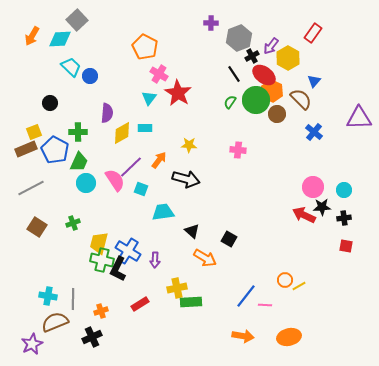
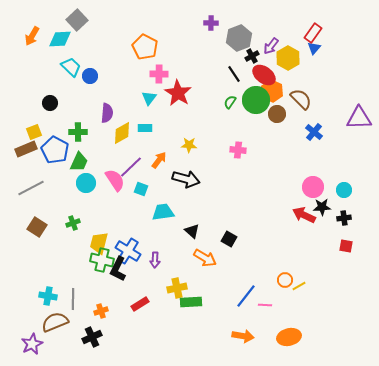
pink cross at (159, 74): rotated 30 degrees counterclockwise
blue triangle at (314, 81): moved 33 px up
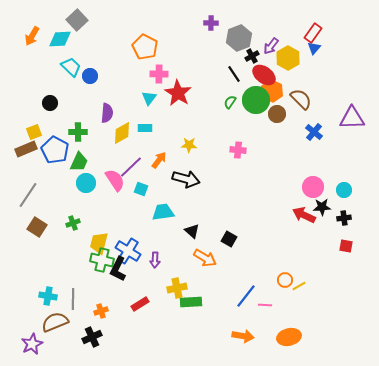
purple triangle at (359, 118): moved 7 px left
gray line at (31, 188): moved 3 px left, 7 px down; rotated 28 degrees counterclockwise
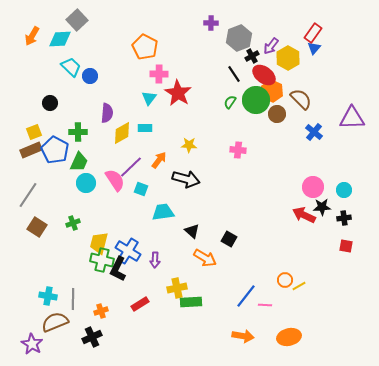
brown rectangle at (26, 149): moved 5 px right, 1 px down
purple star at (32, 344): rotated 15 degrees counterclockwise
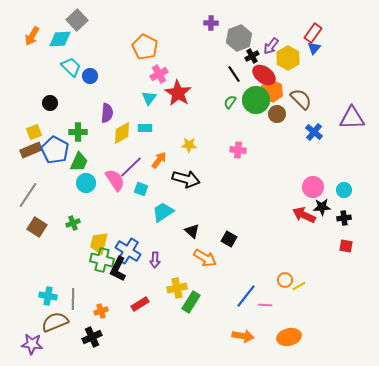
pink cross at (159, 74): rotated 30 degrees counterclockwise
cyan trapezoid at (163, 212): rotated 25 degrees counterclockwise
green rectangle at (191, 302): rotated 55 degrees counterclockwise
purple star at (32, 344): rotated 25 degrees counterclockwise
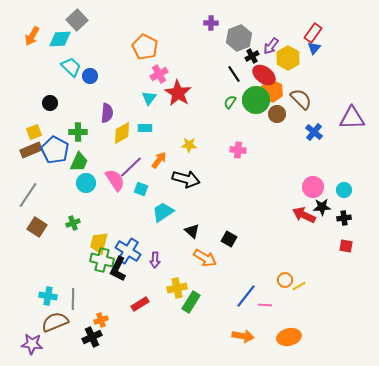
orange cross at (101, 311): moved 9 px down
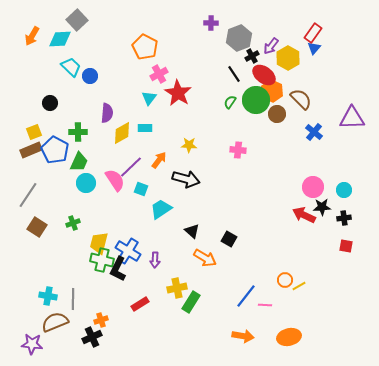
cyan trapezoid at (163, 212): moved 2 px left, 3 px up
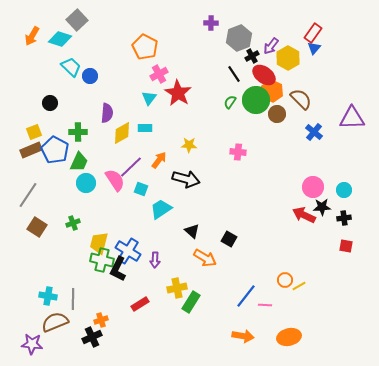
cyan diamond at (60, 39): rotated 20 degrees clockwise
pink cross at (238, 150): moved 2 px down
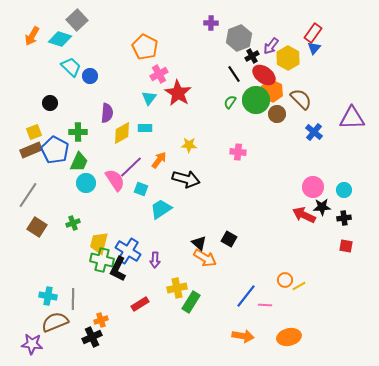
black triangle at (192, 231): moved 7 px right, 12 px down
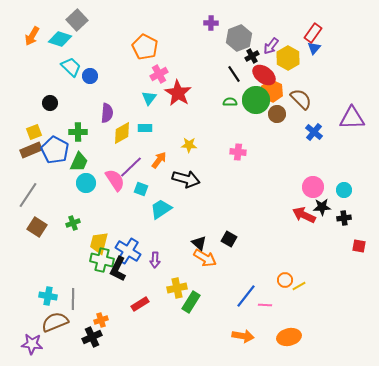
green semicircle at (230, 102): rotated 56 degrees clockwise
red square at (346, 246): moved 13 px right
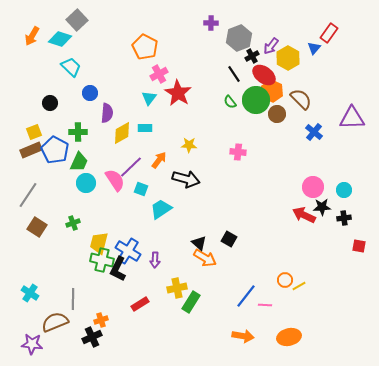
red rectangle at (313, 33): moved 16 px right
blue circle at (90, 76): moved 17 px down
green semicircle at (230, 102): rotated 128 degrees counterclockwise
cyan cross at (48, 296): moved 18 px left, 3 px up; rotated 24 degrees clockwise
